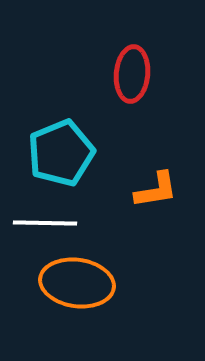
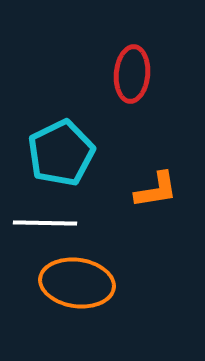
cyan pentagon: rotated 4 degrees counterclockwise
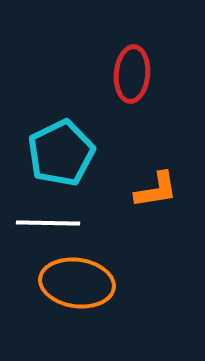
white line: moved 3 px right
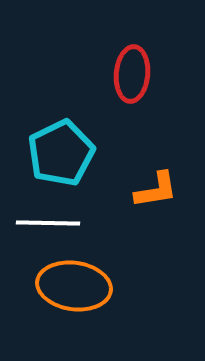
orange ellipse: moved 3 px left, 3 px down
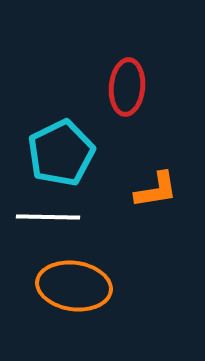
red ellipse: moved 5 px left, 13 px down
white line: moved 6 px up
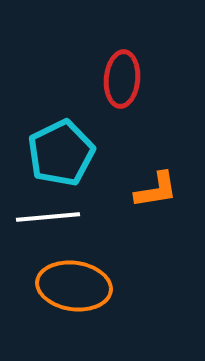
red ellipse: moved 5 px left, 8 px up
white line: rotated 6 degrees counterclockwise
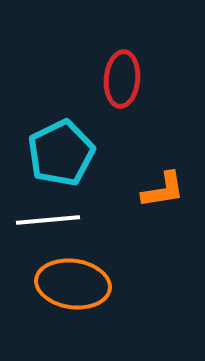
orange L-shape: moved 7 px right
white line: moved 3 px down
orange ellipse: moved 1 px left, 2 px up
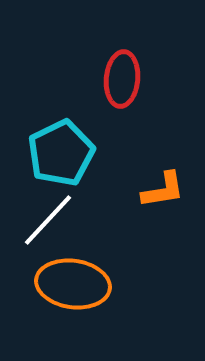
white line: rotated 42 degrees counterclockwise
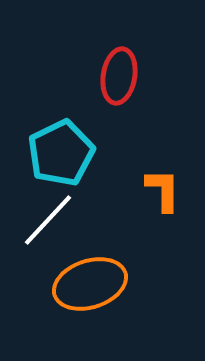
red ellipse: moved 3 px left, 3 px up; rotated 4 degrees clockwise
orange L-shape: rotated 81 degrees counterclockwise
orange ellipse: moved 17 px right; rotated 26 degrees counterclockwise
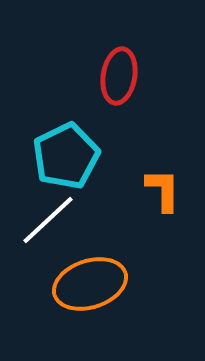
cyan pentagon: moved 5 px right, 3 px down
white line: rotated 4 degrees clockwise
